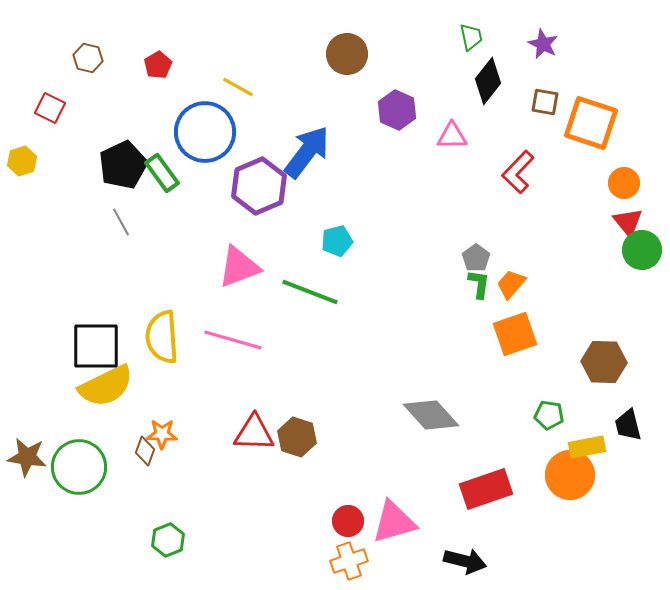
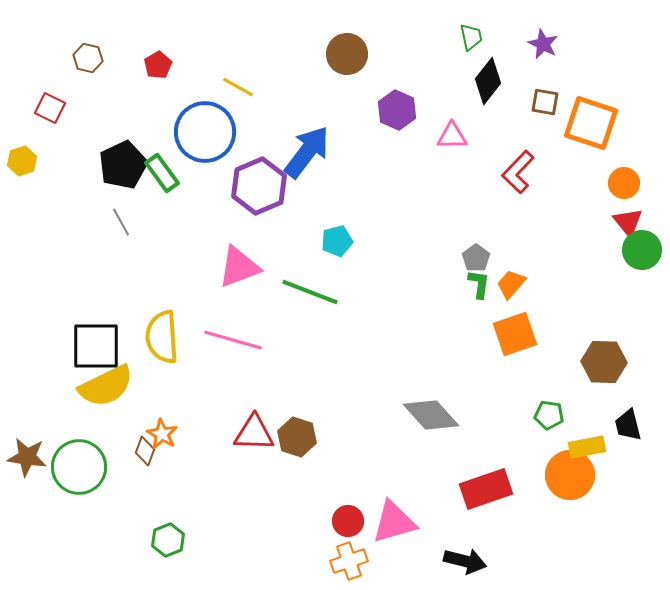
orange star at (162, 434): rotated 28 degrees clockwise
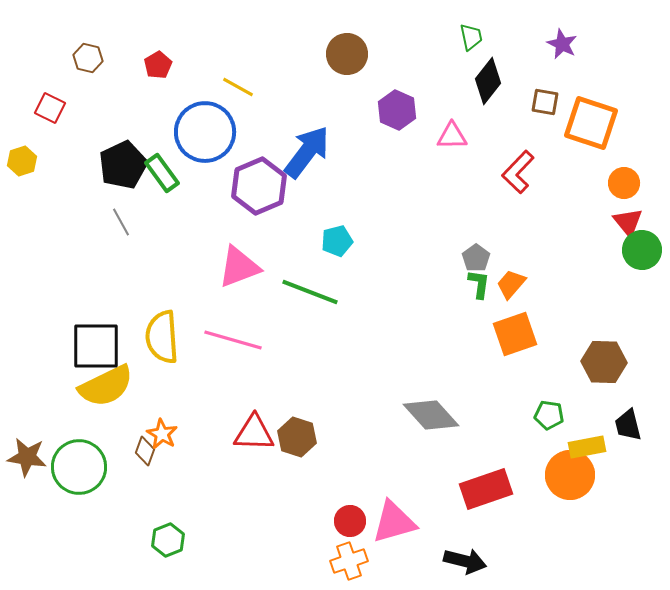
purple star at (543, 44): moved 19 px right
red circle at (348, 521): moved 2 px right
